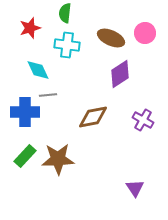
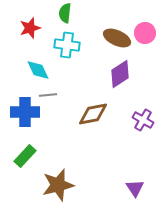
brown ellipse: moved 6 px right
brown diamond: moved 3 px up
brown star: moved 26 px down; rotated 12 degrees counterclockwise
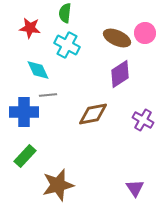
red star: rotated 25 degrees clockwise
cyan cross: rotated 20 degrees clockwise
blue cross: moved 1 px left
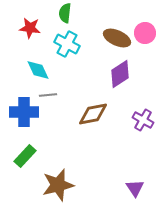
cyan cross: moved 1 px up
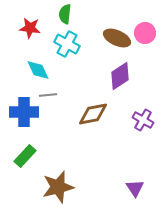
green semicircle: moved 1 px down
purple diamond: moved 2 px down
brown star: moved 2 px down
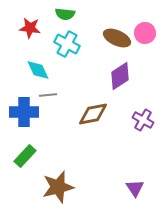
green semicircle: rotated 90 degrees counterclockwise
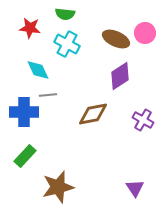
brown ellipse: moved 1 px left, 1 px down
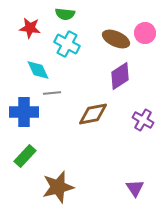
gray line: moved 4 px right, 2 px up
